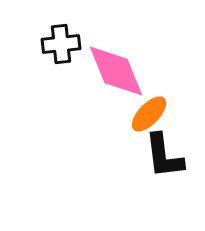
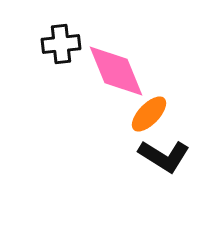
black L-shape: rotated 51 degrees counterclockwise
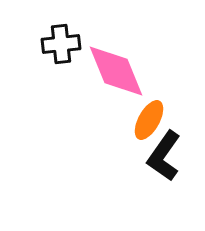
orange ellipse: moved 6 px down; rotated 15 degrees counterclockwise
black L-shape: rotated 93 degrees clockwise
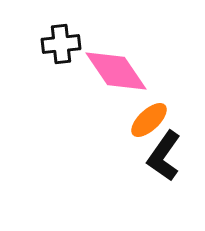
pink diamond: rotated 12 degrees counterclockwise
orange ellipse: rotated 18 degrees clockwise
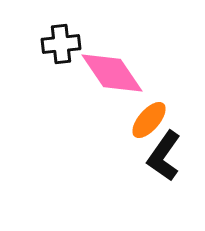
pink diamond: moved 4 px left, 2 px down
orange ellipse: rotated 6 degrees counterclockwise
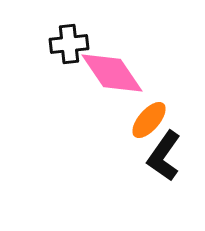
black cross: moved 8 px right
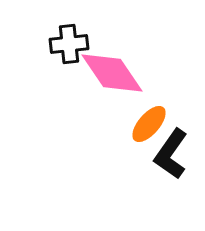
orange ellipse: moved 4 px down
black L-shape: moved 7 px right, 2 px up
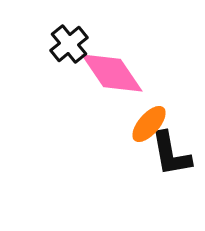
black cross: rotated 33 degrees counterclockwise
black L-shape: rotated 45 degrees counterclockwise
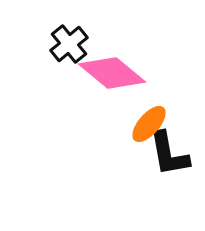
pink diamond: rotated 16 degrees counterclockwise
black L-shape: moved 2 px left
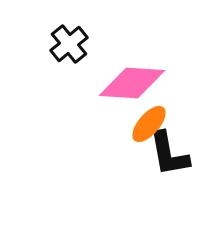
pink diamond: moved 20 px right, 10 px down; rotated 36 degrees counterclockwise
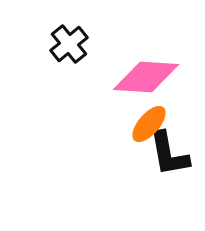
pink diamond: moved 14 px right, 6 px up
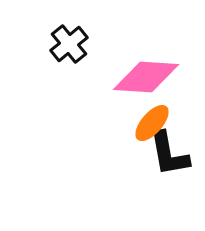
orange ellipse: moved 3 px right, 1 px up
